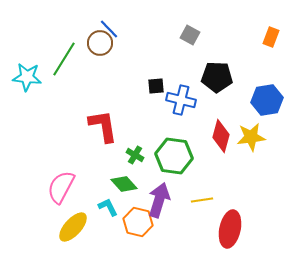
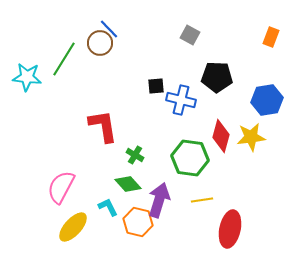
green hexagon: moved 16 px right, 2 px down
green diamond: moved 4 px right
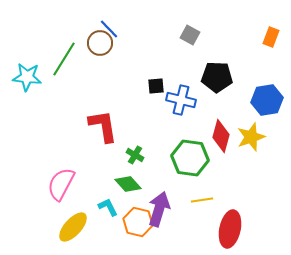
yellow star: rotated 12 degrees counterclockwise
pink semicircle: moved 3 px up
purple arrow: moved 9 px down
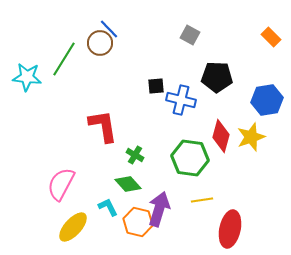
orange rectangle: rotated 66 degrees counterclockwise
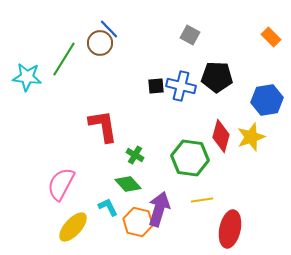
blue cross: moved 14 px up
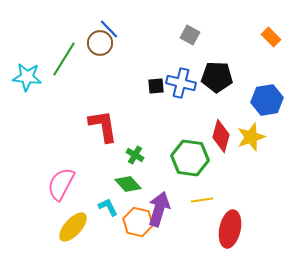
blue cross: moved 3 px up
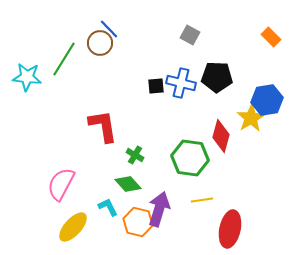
yellow star: moved 19 px up; rotated 12 degrees counterclockwise
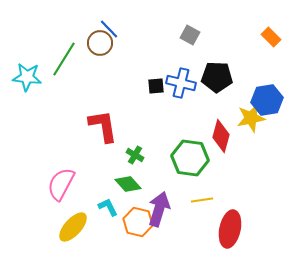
yellow star: rotated 20 degrees clockwise
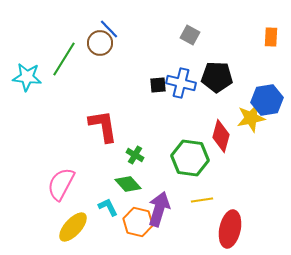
orange rectangle: rotated 48 degrees clockwise
black square: moved 2 px right, 1 px up
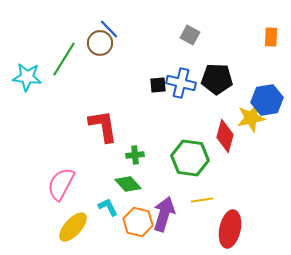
black pentagon: moved 2 px down
red diamond: moved 4 px right
green cross: rotated 36 degrees counterclockwise
purple arrow: moved 5 px right, 5 px down
